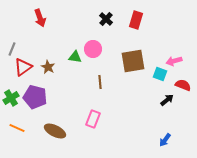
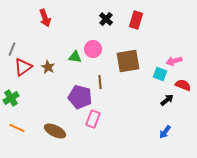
red arrow: moved 5 px right
brown square: moved 5 px left
purple pentagon: moved 45 px right
blue arrow: moved 8 px up
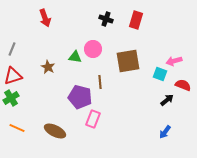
black cross: rotated 24 degrees counterclockwise
red triangle: moved 10 px left, 9 px down; rotated 18 degrees clockwise
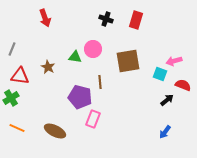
red triangle: moved 7 px right; rotated 24 degrees clockwise
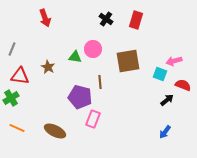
black cross: rotated 16 degrees clockwise
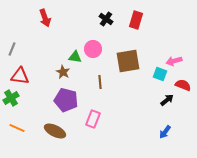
brown star: moved 15 px right, 5 px down
purple pentagon: moved 14 px left, 3 px down
